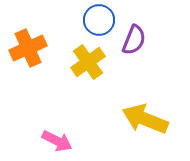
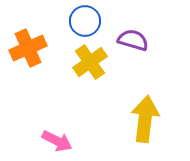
blue circle: moved 14 px left, 1 px down
purple semicircle: moved 1 px left; rotated 96 degrees counterclockwise
yellow cross: moved 2 px right
yellow arrow: rotated 75 degrees clockwise
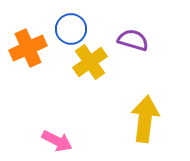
blue circle: moved 14 px left, 8 px down
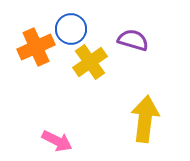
orange cross: moved 8 px right, 1 px up
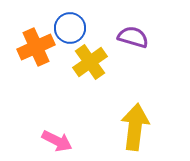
blue circle: moved 1 px left, 1 px up
purple semicircle: moved 3 px up
yellow arrow: moved 10 px left, 8 px down
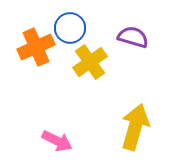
yellow arrow: rotated 9 degrees clockwise
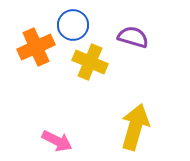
blue circle: moved 3 px right, 3 px up
yellow cross: rotated 32 degrees counterclockwise
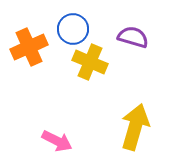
blue circle: moved 4 px down
orange cross: moved 7 px left
